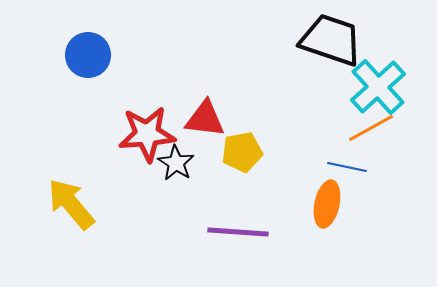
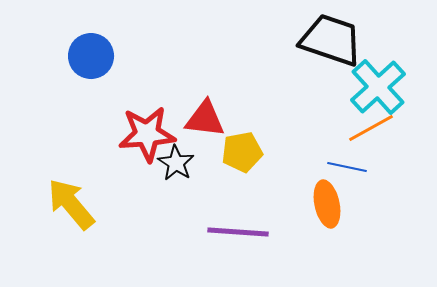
blue circle: moved 3 px right, 1 px down
orange ellipse: rotated 24 degrees counterclockwise
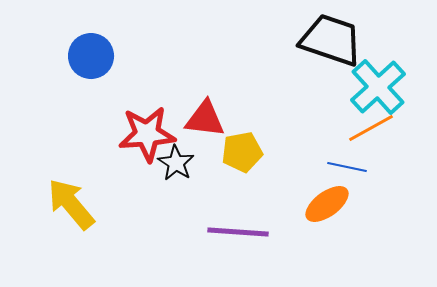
orange ellipse: rotated 66 degrees clockwise
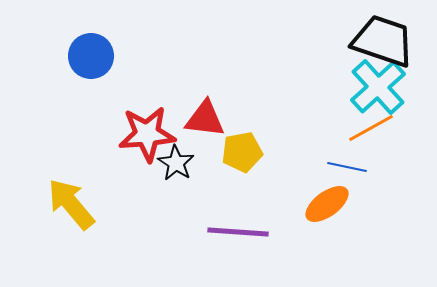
black trapezoid: moved 52 px right, 1 px down
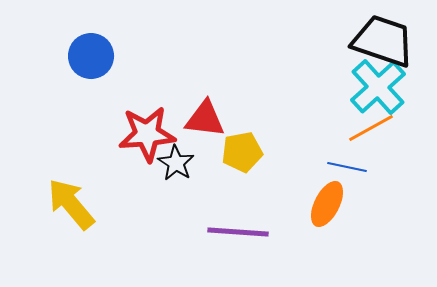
orange ellipse: rotated 27 degrees counterclockwise
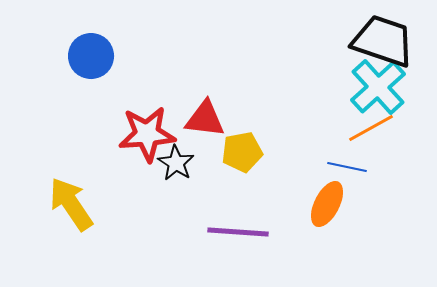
yellow arrow: rotated 6 degrees clockwise
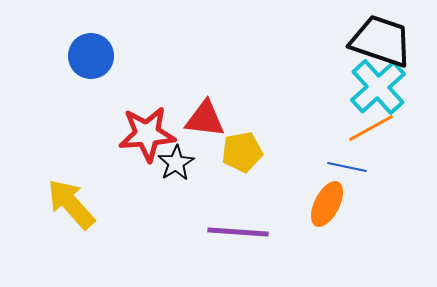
black trapezoid: moved 2 px left
black star: rotated 9 degrees clockwise
yellow arrow: rotated 8 degrees counterclockwise
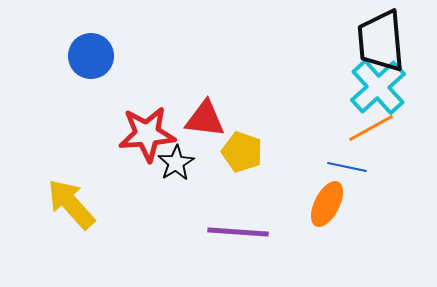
black trapezoid: rotated 114 degrees counterclockwise
yellow pentagon: rotated 30 degrees clockwise
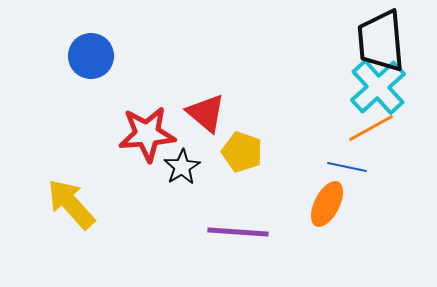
red triangle: moved 1 px right, 6 px up; rotated 33 degrees clockwise
black star: moved 6 px right, 4 px down
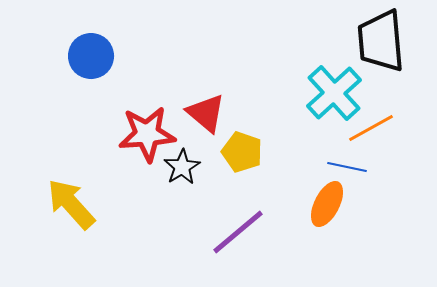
cyan cross: moved 44 px left, 6 px down
purple line: rotated 44 degrees counterclockwise
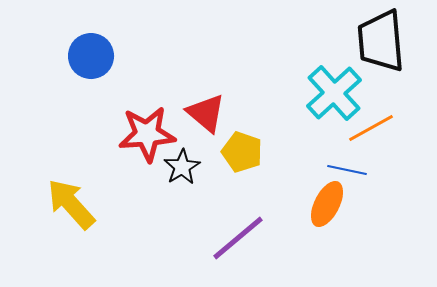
blue line: moved 3 px down
purple line: moved 6 px down
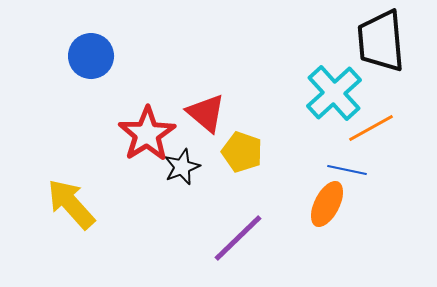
red star: rotated 28 degrees counterclockwise
black star: rotated 9 degrees clockwise
purple line: rotated 4 degrees counterclockwise
